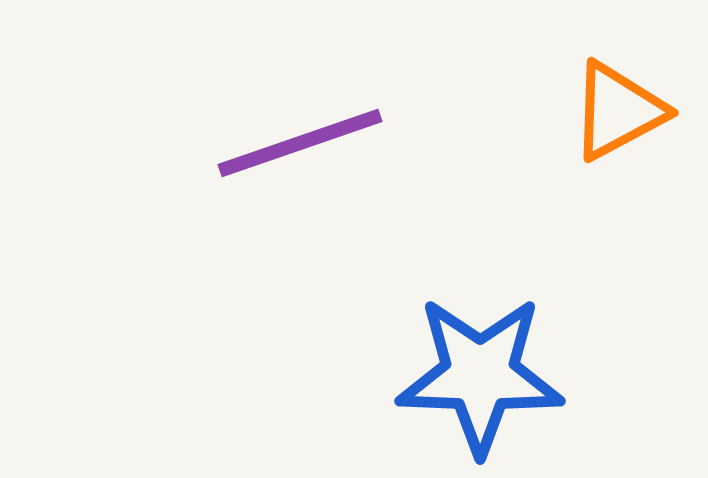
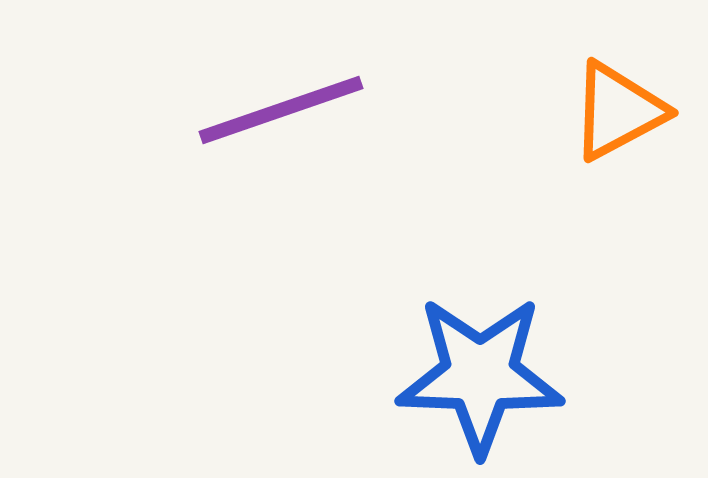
purple line: moved 19 px left, 33 px up
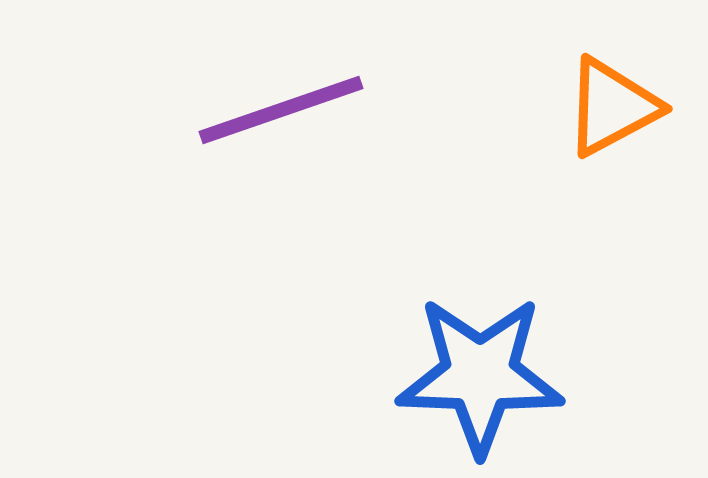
orange triangle: moved 6 px left, 4 px up
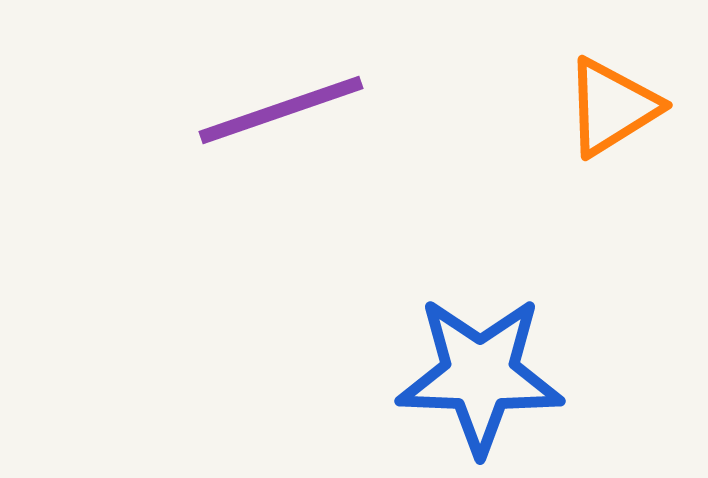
orange triangle: rotated 4 degrees counterclockwise
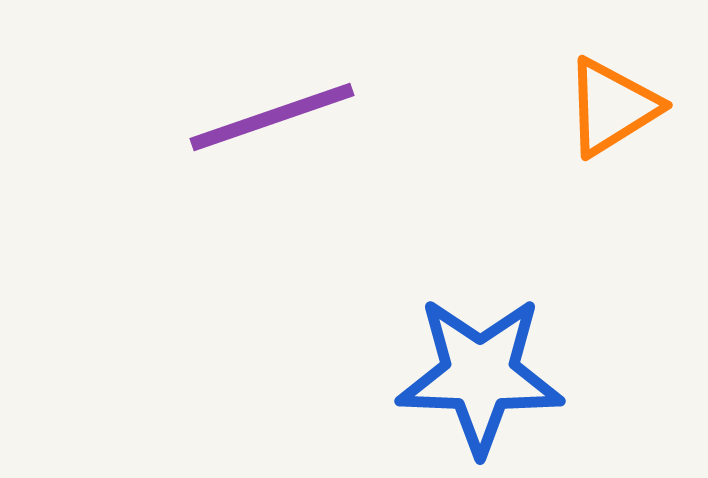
purple line: moved 9 px left, 7 px down
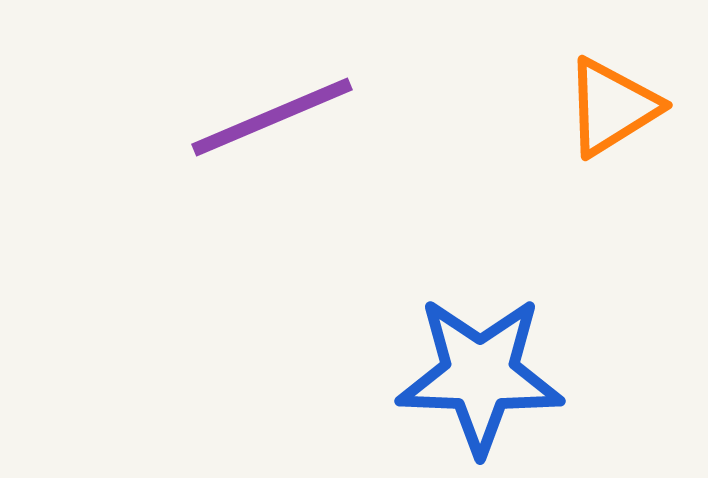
purple line: rotated 4 degrees counterclockwise
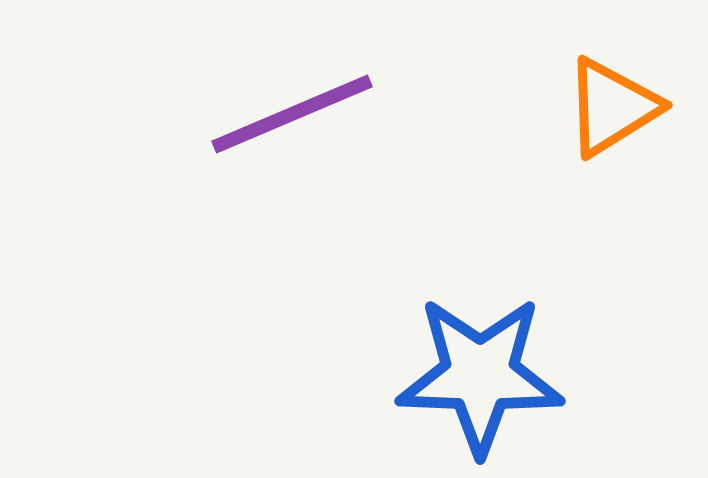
purple line: moved 20 px right, 3 px up
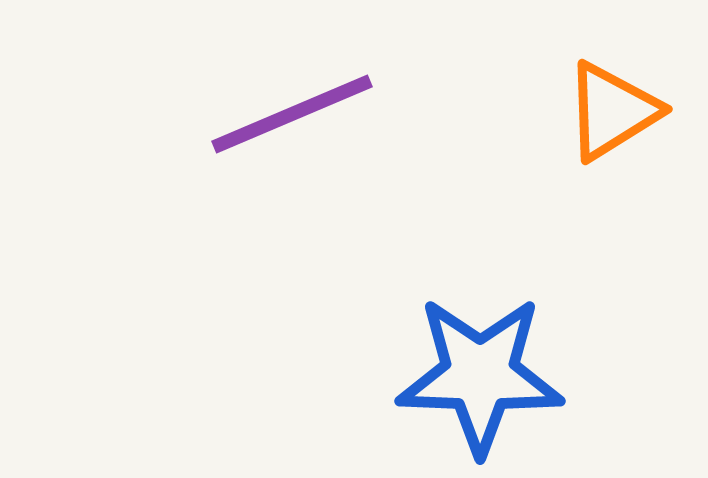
orange triangle: moved 4 px down
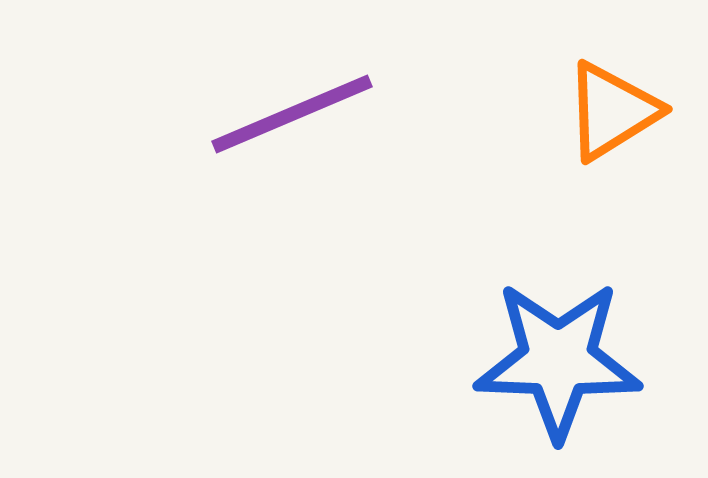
blue star: moved 78 px right, 15 px up
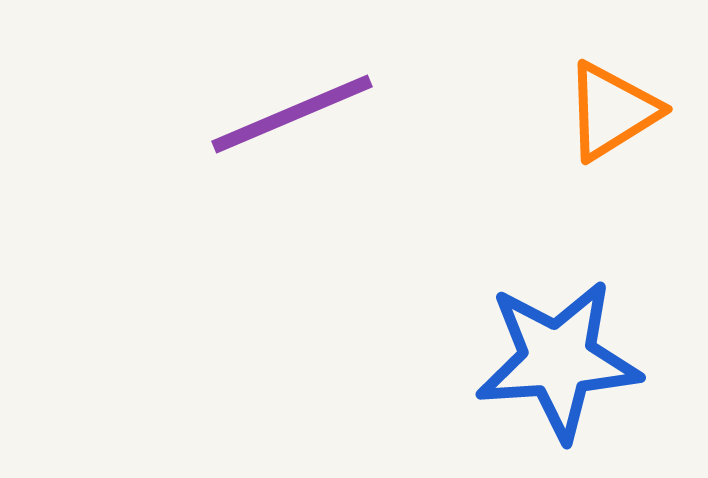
blue star: rotated 6 degrees counterclockwise
